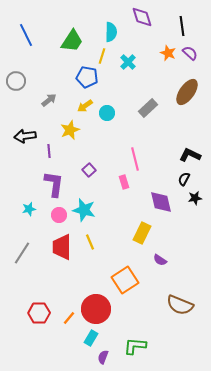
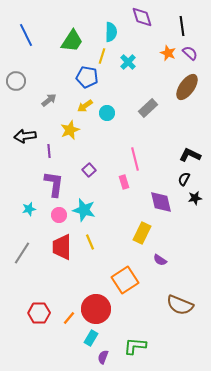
brown ellipse at (187, 92): moved 5 px up
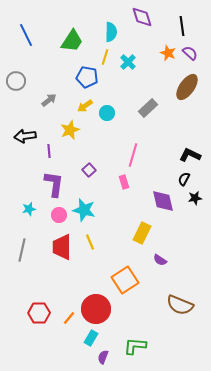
yellow line at (102, 56): moved 3 px right, 1 px down
pink line at (135, 159): moved 2 px left, 4 px up; rotated 30 degrees clockwise
purple diamond at (161, 202): moved 2 px right, 1 px up
gray line at (22, 253): moved 3 px up; rotated 20 degrees counterclockwise
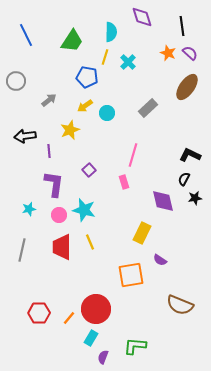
orange square at (125, 280): moved 6 px right, 5 px up; rotated 24 degrees clockwise
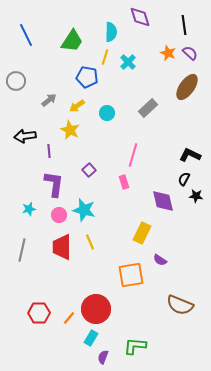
purple diamond at (142, 17): moved 2 px left
black line at (182, 26): moved 2 px right, 1 px up
yellow arrow at (85, 106): moved 8 px left
yellow star at (70, 130): rotated 24 degrees counterclockwise
black star at (195, 198): moved 1 px right, 2 px up; rotated 16 degrees clockwise
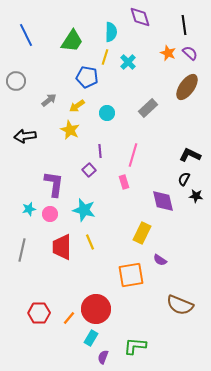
purple line at (49, 151): moved 51 px right
pink circle at (59, 215): moved 9 px left, 1 px up
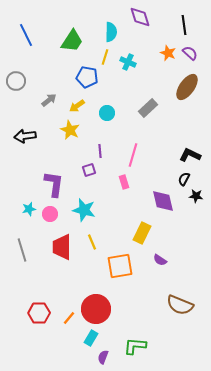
cyan cross at (128, 62): rotated 21 degrees counterclockwise
purple square at (89, 170): rotated 24 degrees clockwise
yellow line at (90, 242): moved 2 px right
gray line at (22, 250): rotated 30 degrees counterclockwise
orange square at (131, 275): moved 11 px left, 9 px up
